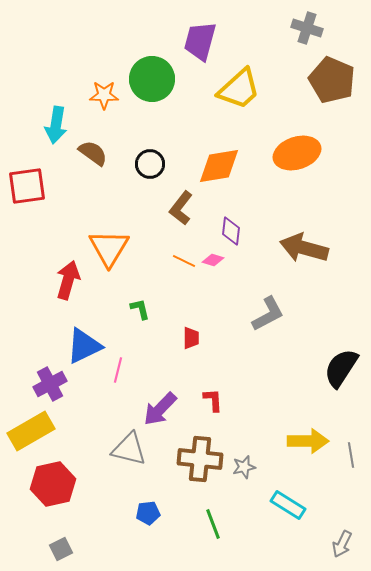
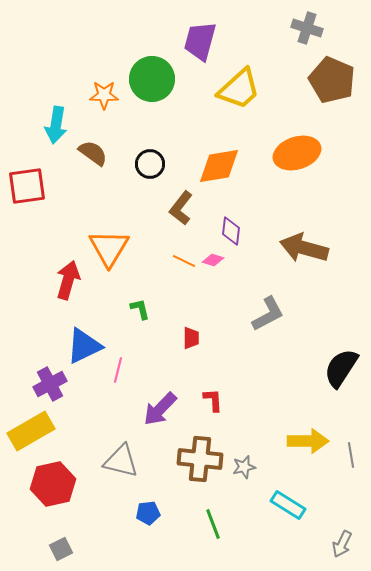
gray triangle: moved 8 px left, 12 px down
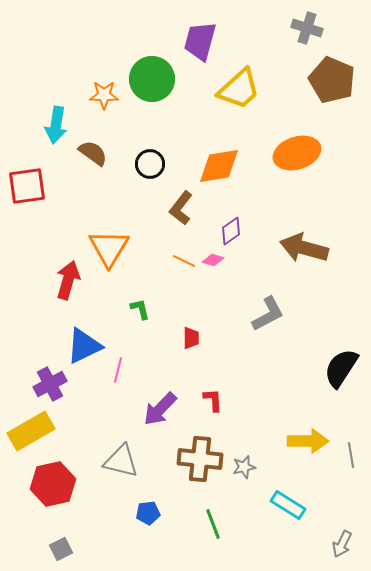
purple diamond: rotated 48 degrees clockwise
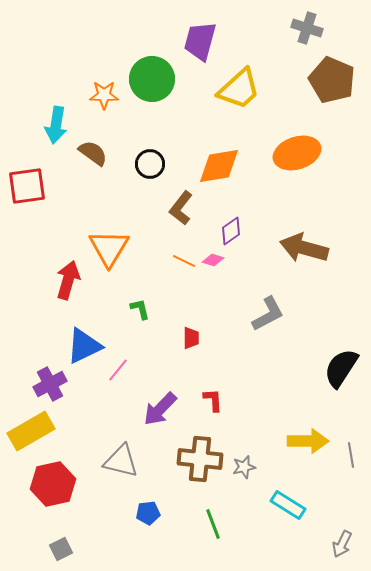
pink line: rotated 25 degrees clockwise
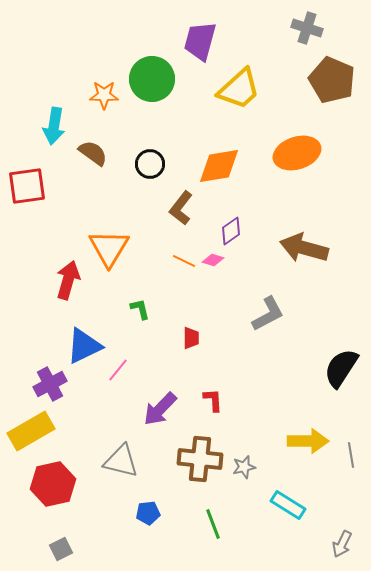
cyan arrow: moved 2 px left, 1 px down
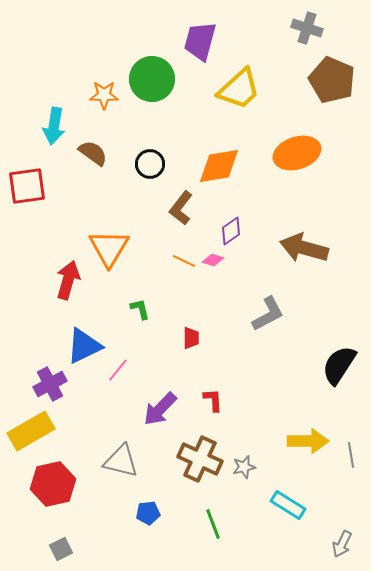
black semicircle: moved 2 px left, 3 px up
brown cross: rotated 18 degrees clockwise
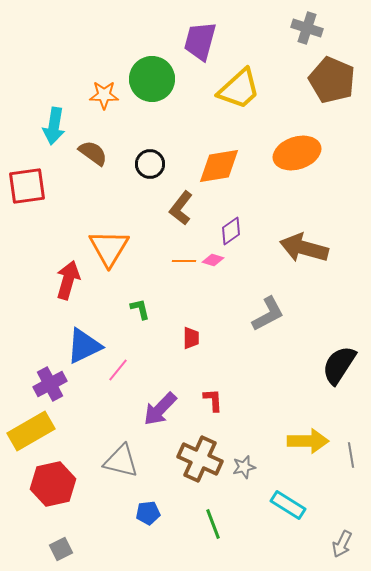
orange line: rotated 25 degrees counterclockwise
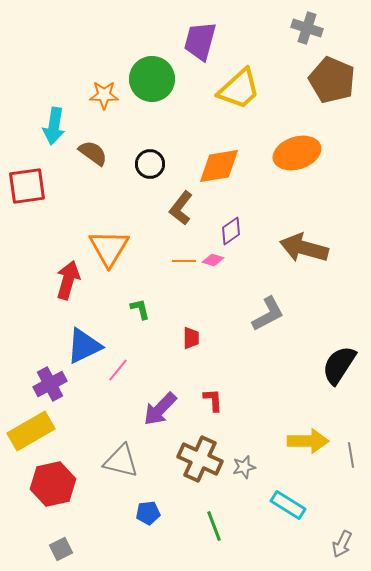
green line: moved 1 px right, 2 px down
